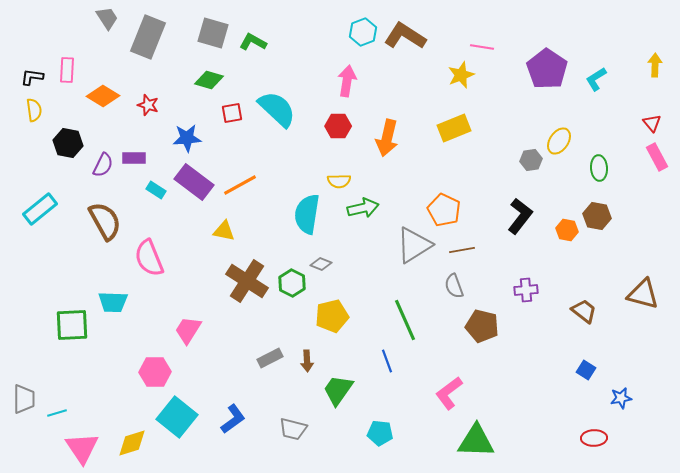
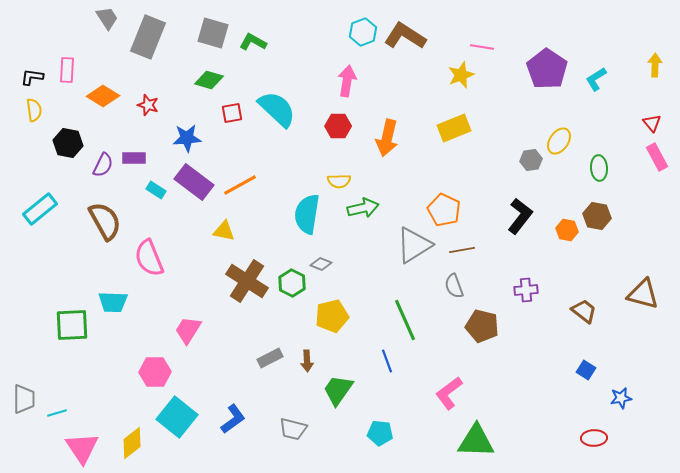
yellow diamond at (132, 443): rotated 20 degrees counterclockwise
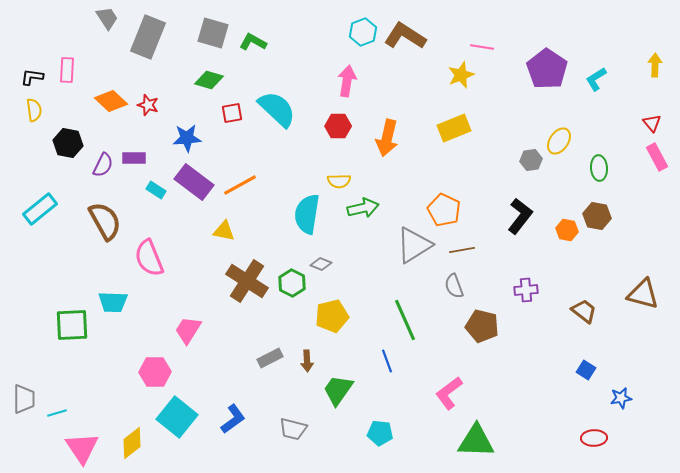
orange diamond at (103, 96): moved 8 px right, 5 px down; rotated 12 degrees clockwise
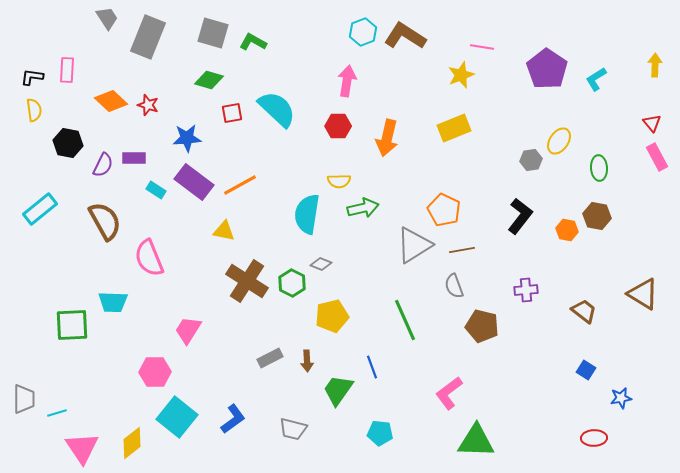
brown triangle at (643, 294): rotated 16 degrees clockwise
blue line at (387, 361): moved 15 px left, 6 px down
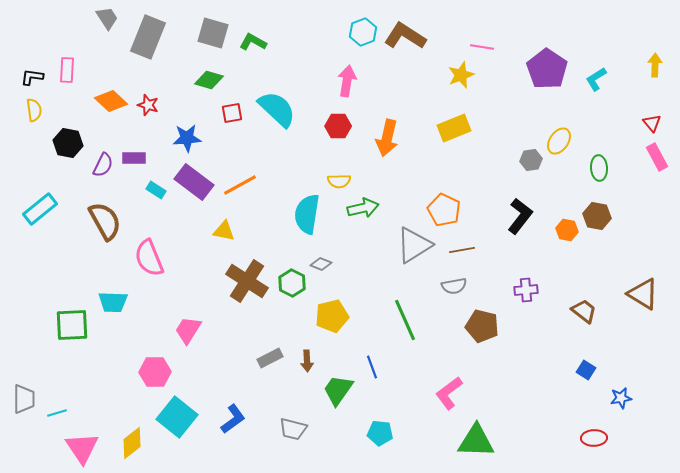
gray semicircle at (454, 286): rotated 80 degrees counterclockwise
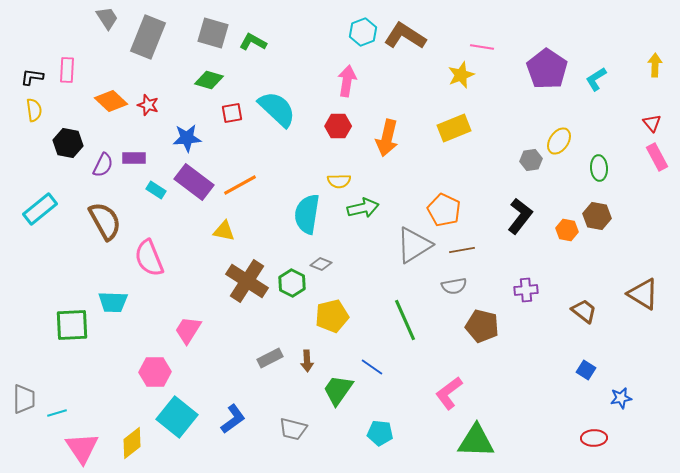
blue line at (372, 367): rotated 35 degrees counterclockwise
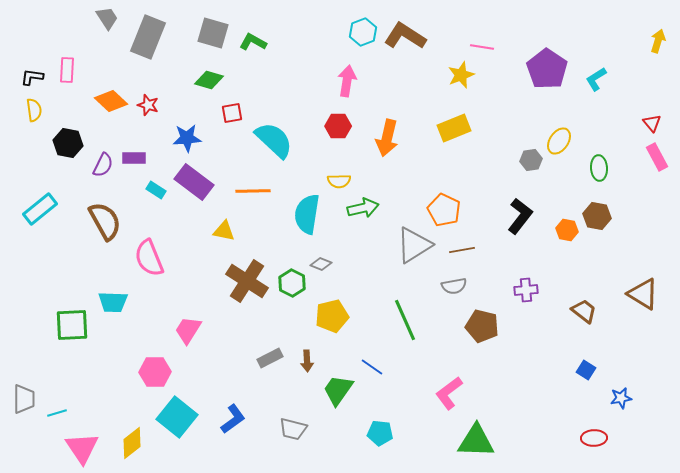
yellow arrow at (655, 65): moved 3 px right, 24 px up; rotated 15 degrees clockwise
cyan semicircle at (277, 109): moved 3 px left, 31 px down
orange line at (240, 185): moved 13 px right, 6 px down; rotated 28 degrees clockwise
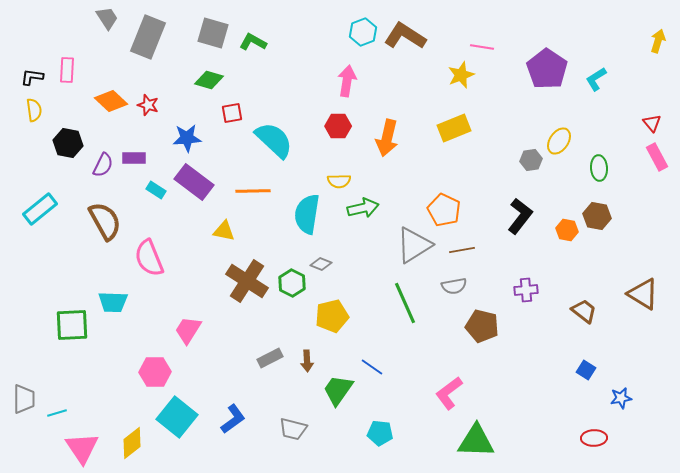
green line at (405, 320): moved 17 px up
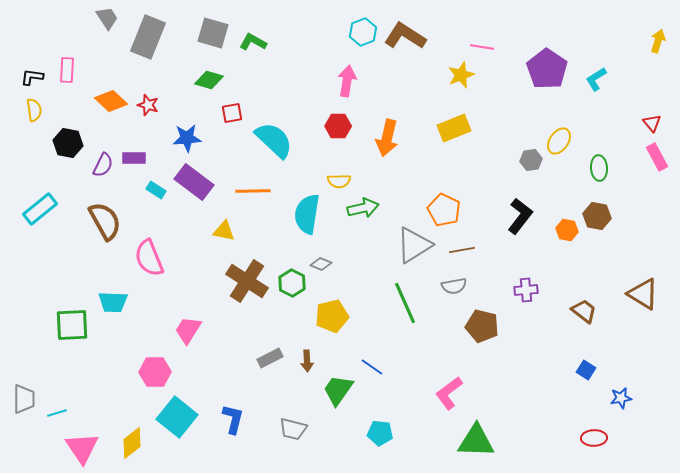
blue L-shape at (233, 419): rotated 40 degrees counterclockwise
